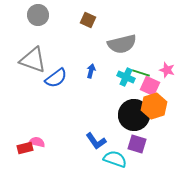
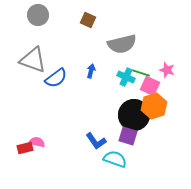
purple square: moved 9 px left, 8 px up
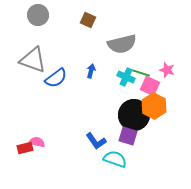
orange hexagon: rotated 15 degrees counterclockwise
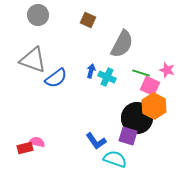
gray semicircle: rotated 48 degrees counterclockwise
cyan cross: moved 19 px left
black circle: moved 3 px right, 3 px down
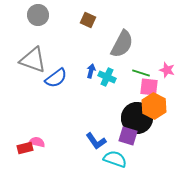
pink square: moved 1 px left, 1 px down; rotated 18 degrees counterclockwise
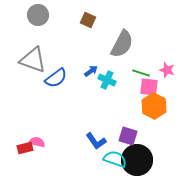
blue arrow: rotated 40 degrees clockwise
cyan cross: moved 3 px down
black circle: moved 42 px down
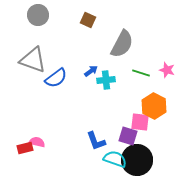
cyan cross: moved 1 px left; rotated 30 degrees counterclockwise
pink square: moved 9 px left, 35 px down
blue L-shape: rotated 15 degrees clockwise
